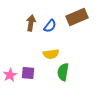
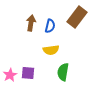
brown rectangle: rotated 30 degrees counterclockwise
blue semicircle: rotated 24 degrees counterclockwise
yellow semicircle: moved 4 px up
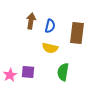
brown rectangle: moved 16 px down; rotated 30 degrees counterclockwise
brown arrow: moved 2 px up
yellow semicircle: moved 1 px left, 2 px up; rotated 21 degrees clockwise
purple square: moved 1 px up
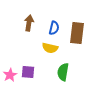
brown arrow: moved 2 px left, 2 px down
blue semicircle: moved 4 px right, 2 px down
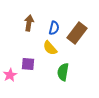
brown rectangle: rotated 30 degrees clockwise
yellow semicircle: rotated 35 degrees clockwise
purple square: moved 8 px up
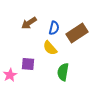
brown arrow: rotated 133 degrees counterclockwise
brown rectangle: rotated 20 degrees clockwise
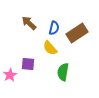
brown arrow: rotated 77 degrees clockwise
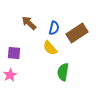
purple square: moved 14 px left, 11 px up
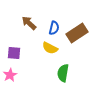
yellow semicircle: rotated 21 degrees counterclockwise
green semicircle: moved 1 px down
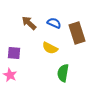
blue semicircle: moved 5 px up; rotated 80 degrees counterclockwise
brown rectangle: rotated 75 degrees counterclockwise
pink star: rotated 16 degrees counterclockwise
